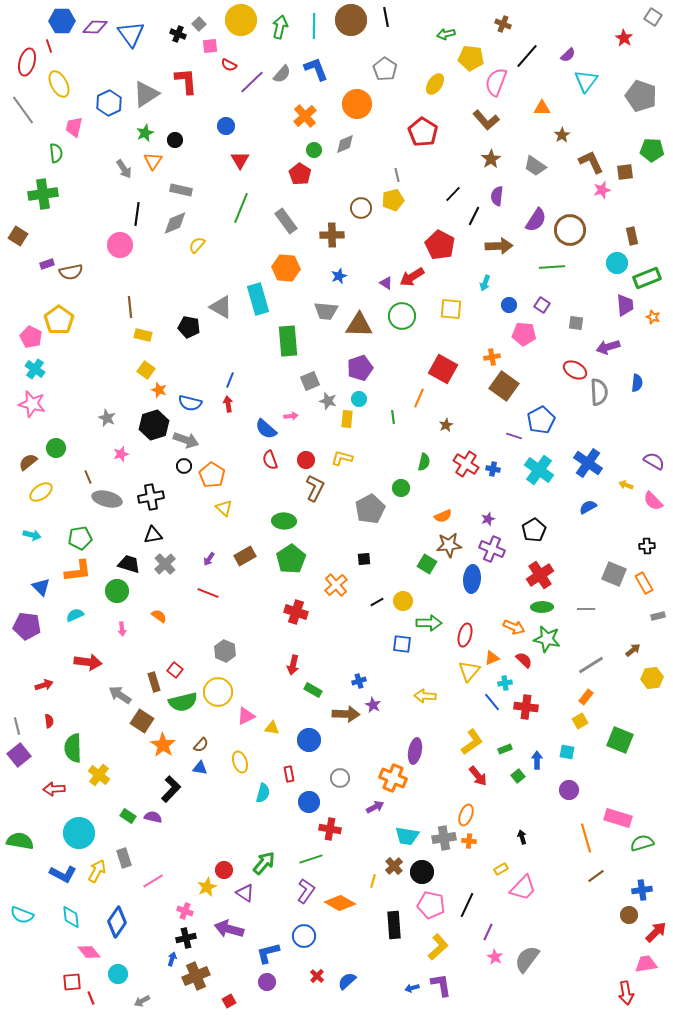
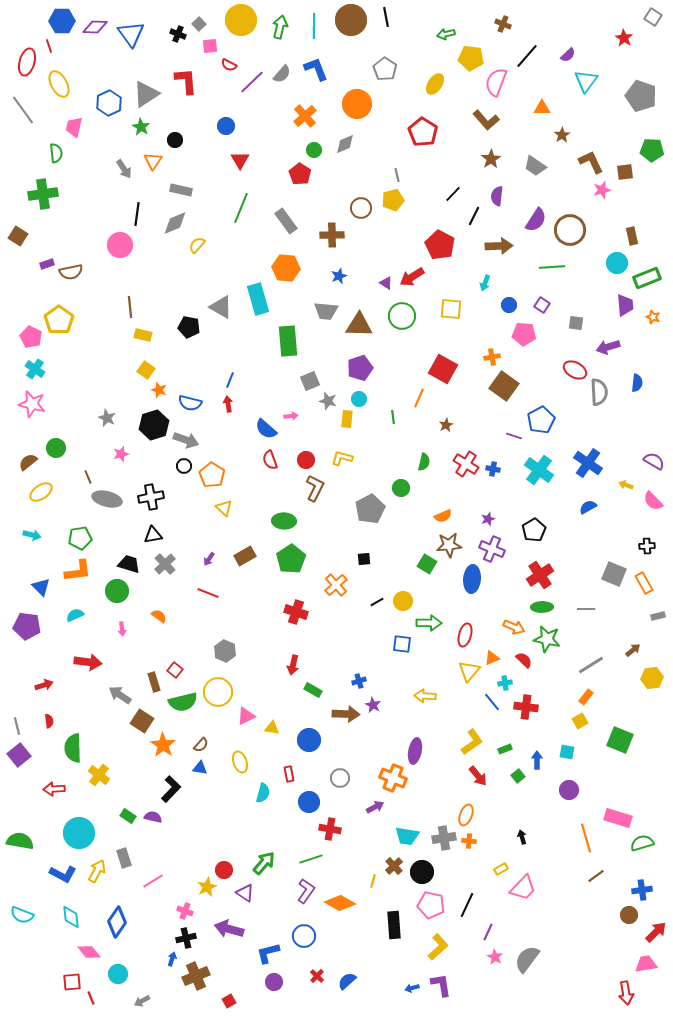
green star at (145, 133): moved 4 px left, 6 px up; rotated 18 degrees counterclockwise
purple circle at (267, 982): moved 7 px right
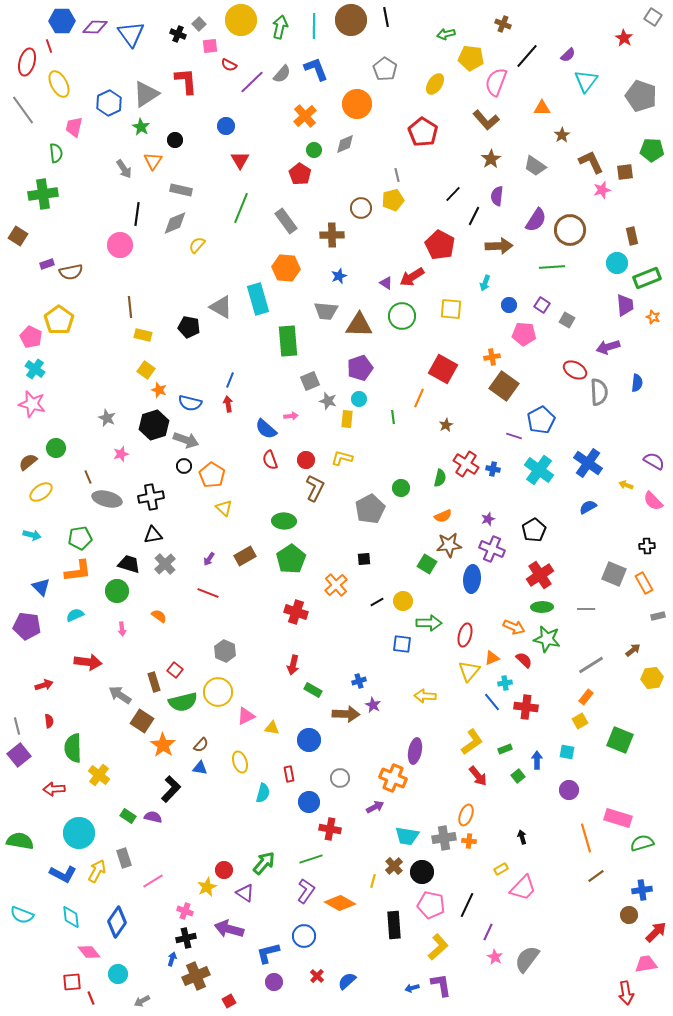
gray square at (576, 323): moved 9 px left, 3 px up; rotated 21 degrees clockwise
green semicircle at (424, 462): moved 16 px right, 16 px down
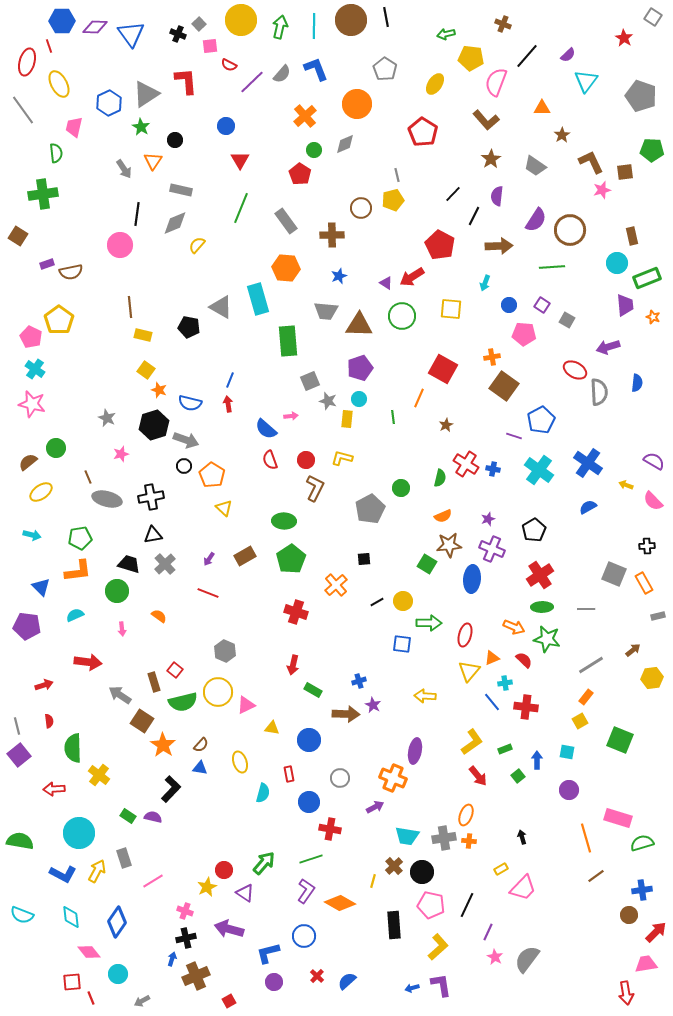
pink triangle at (246, 716): moved 11 px up
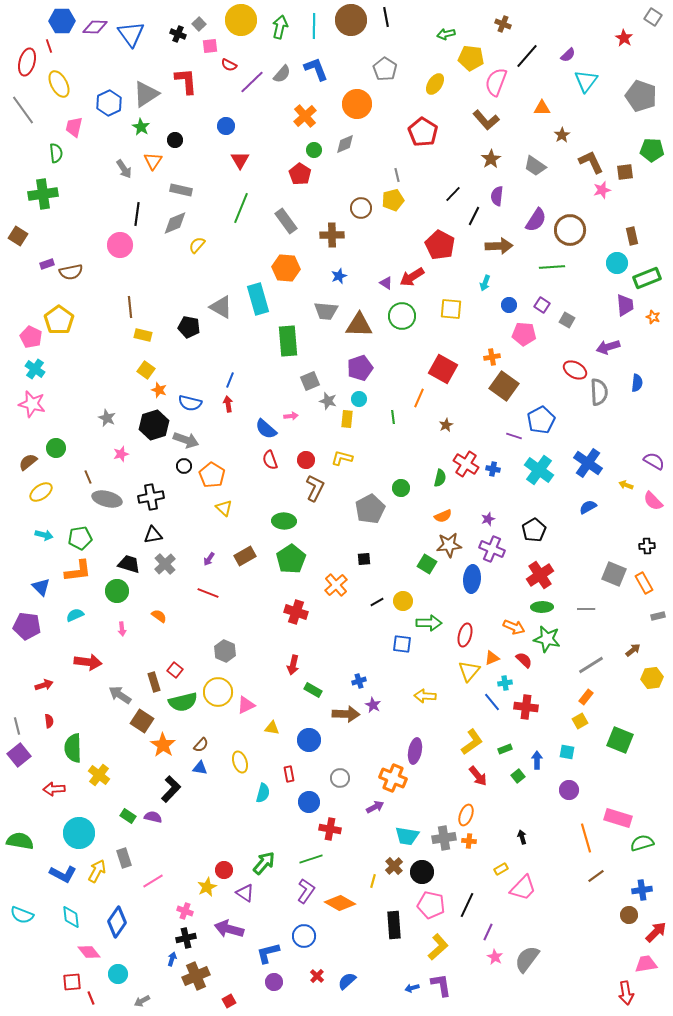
cyan arrow at (32, 535): moved 12 px right
